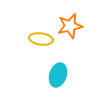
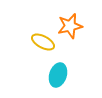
yellow ellipse: moved 2 px right, 3 px down; rotated 20 degrees clockwise
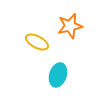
yellow ellipse: moved 6 px left
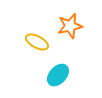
cyan ellipse: rotated 25 degrees clockwise
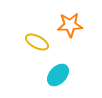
orange star: moved 1 px up; rotated 10 degrees clockwise
